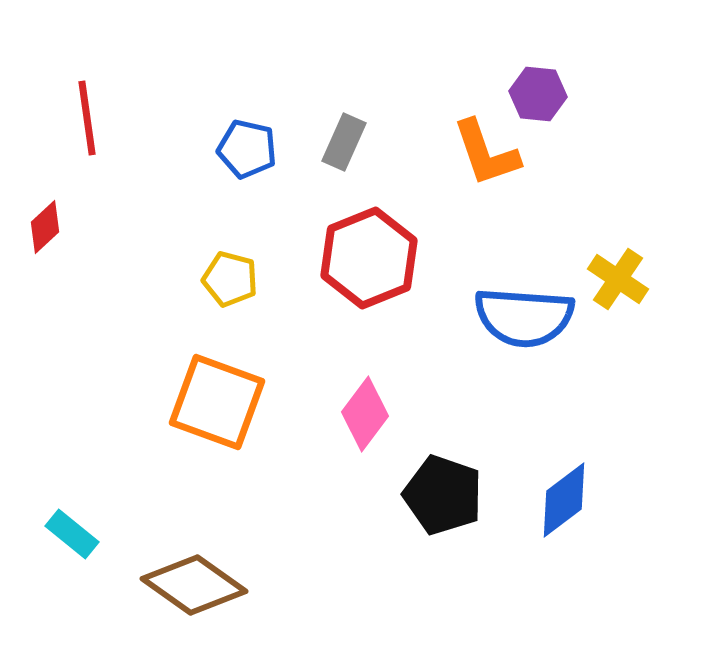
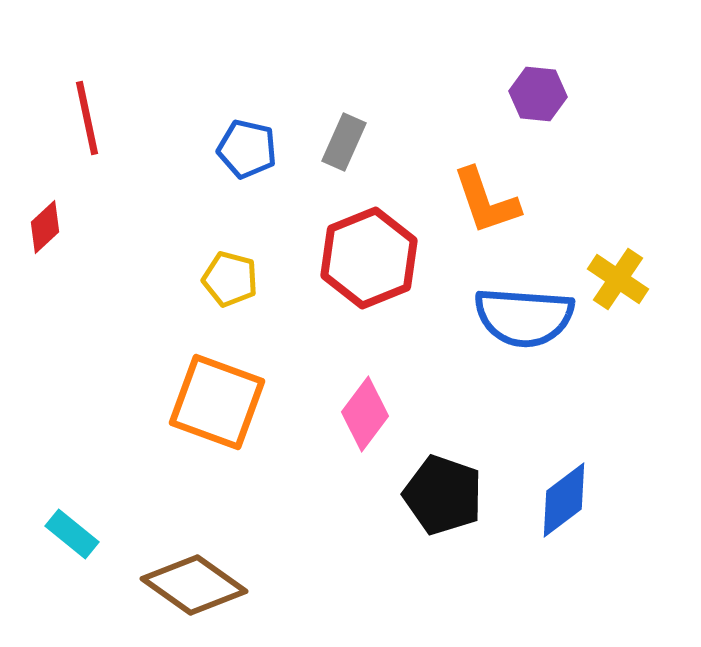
red line: rotated 4 degrees counterclockwise
orange L-shape: moved 48 px down
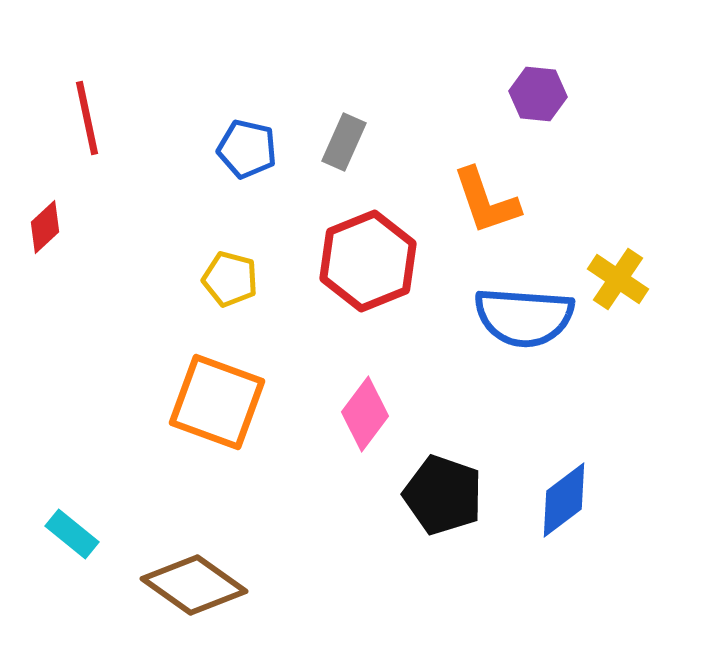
red hexagon: moved 1 px left, 3 px down
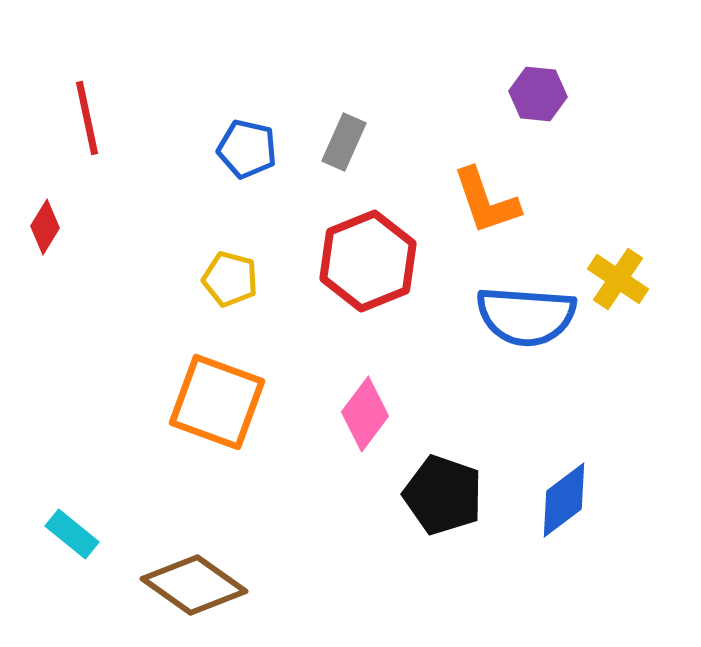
red diamond: rotated 16 degrees counterclockwise
blue semicircle: moved 2 px right, 1 px up
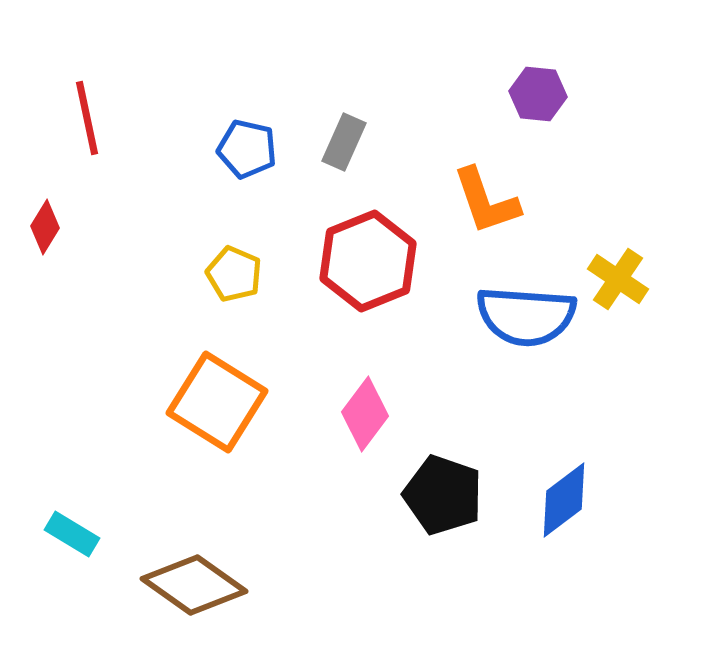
yellow pentagon: moved 4 px right, 5 px up; rotated 8 degrees clockwise
orange square: rotated 12 degrees clockwise
cyan rectangle: rotated 8 degrees counterclockwise
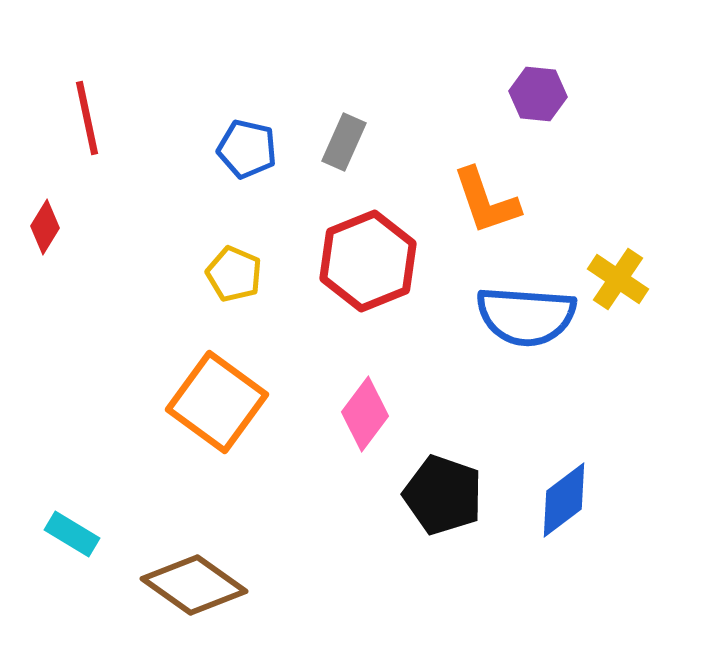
orange square: rotated 4 degrees clockwise
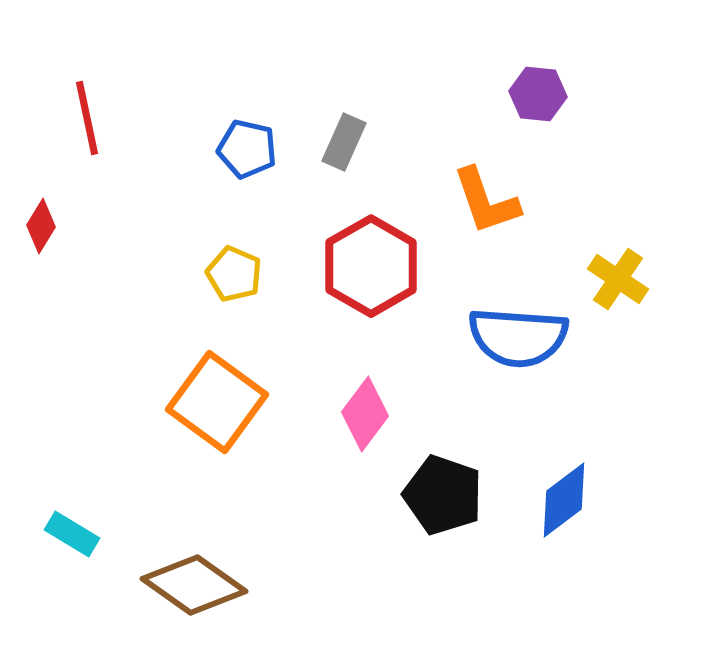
red diamond: moved 4 px left, 1 px up
red hexagon: moved 3 px right, 5 px down; rotated 8 degrees counterclockwise
blue semicircle: moved 8 px left, 21 px down
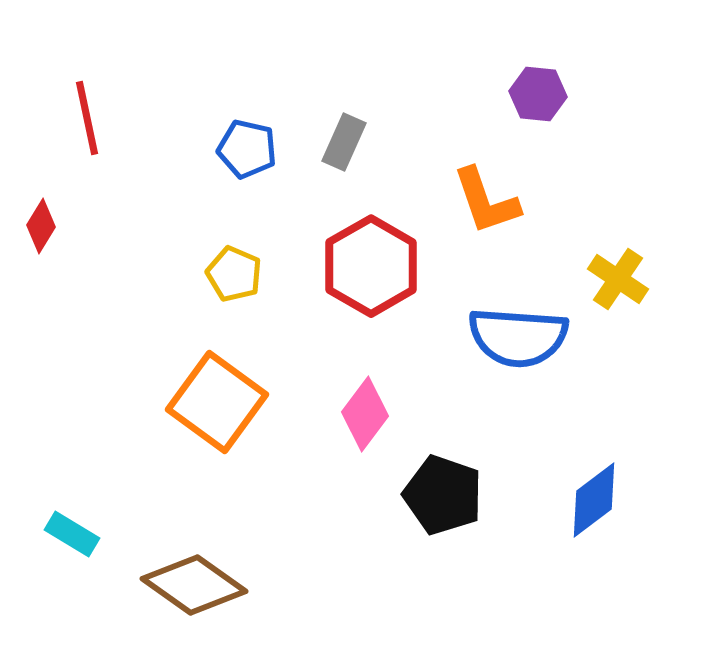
blue diamond: moved 30 px right
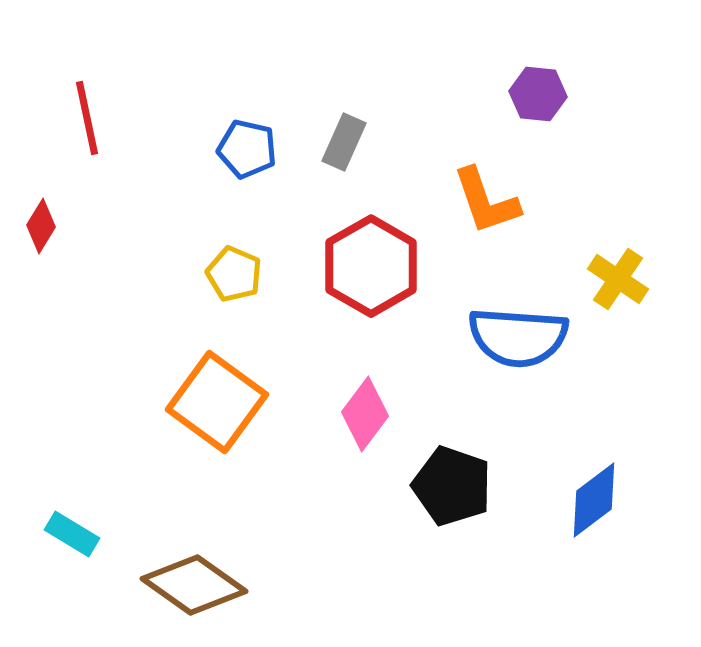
black pentagon: moved 9 px right, 9 px up
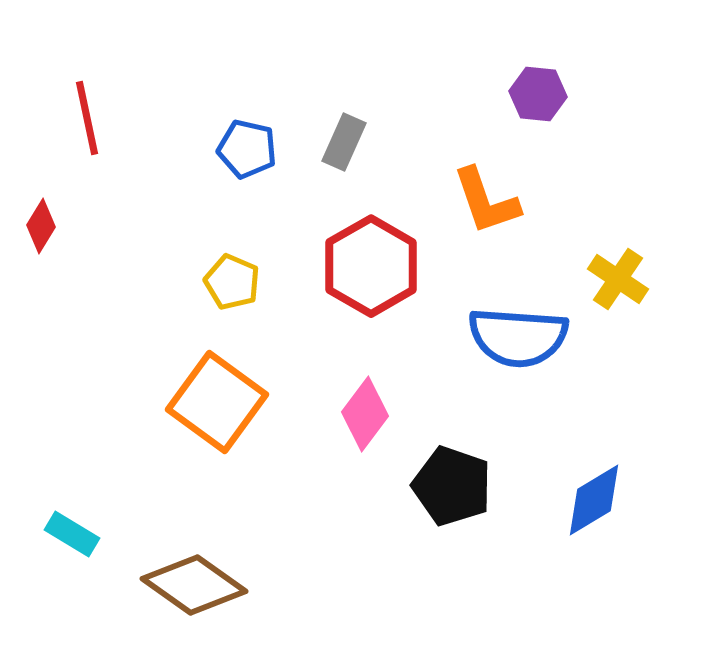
yellow pentagon: moved 2 px left, 8 px down
blue diamond: rotated 6 degrees clockwise
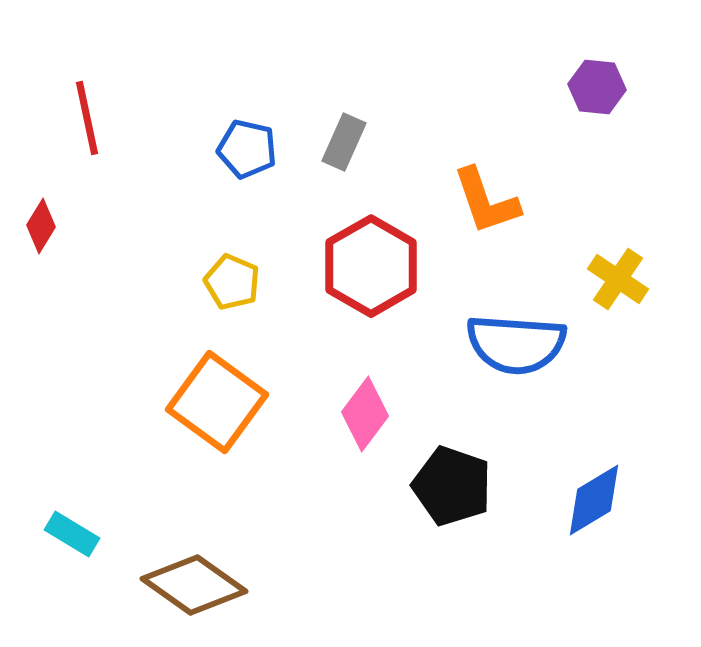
purple hexagon: moved 59 px right, 7 px up
blue semicircle: moved 2 px left, 7 px down
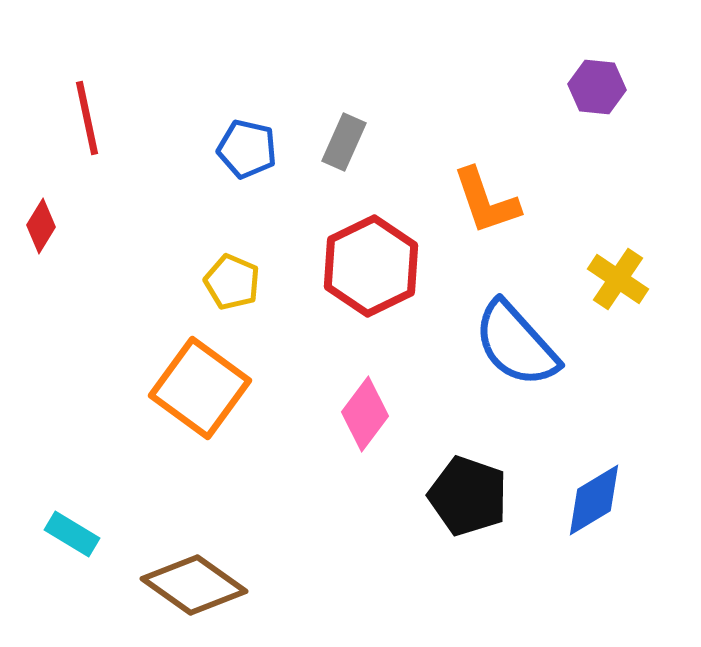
red hexagon: rotated 4 degrees clockwise
blue semicircle: rotated 44 degrees clockwise
orange square: moved 17 px left, 14 px up
black pentagon: moved 16 px right, 10 px down
